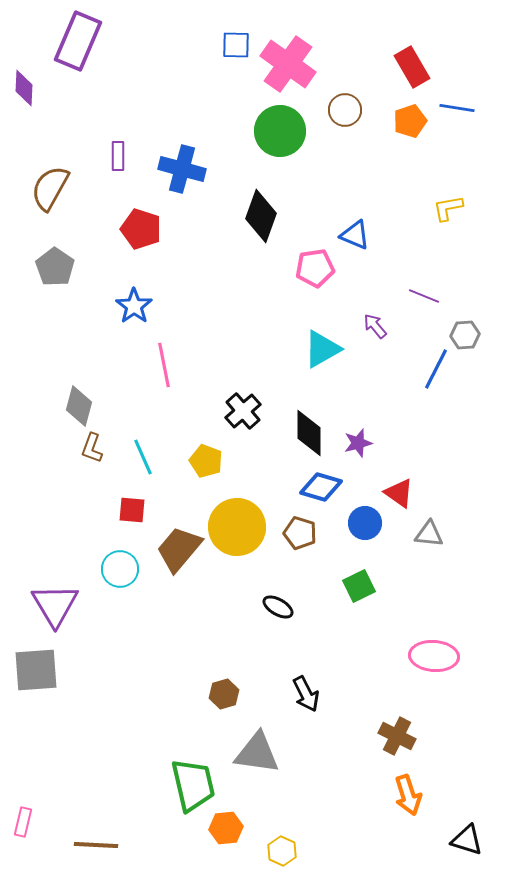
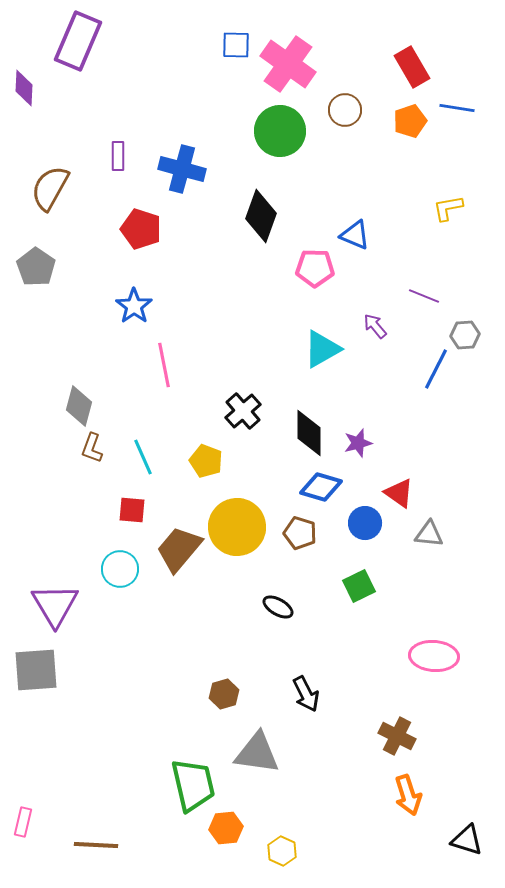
gray pentagon at (55, 267): moved 19 px left
pink pentagon at (315, 268): rotated 9 degrees clockwise
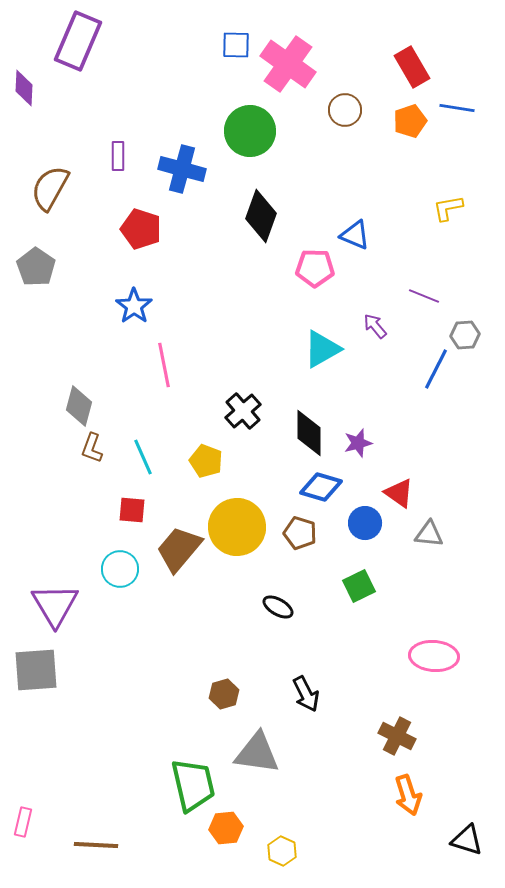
green circle at (280, 131): moved 30 px left
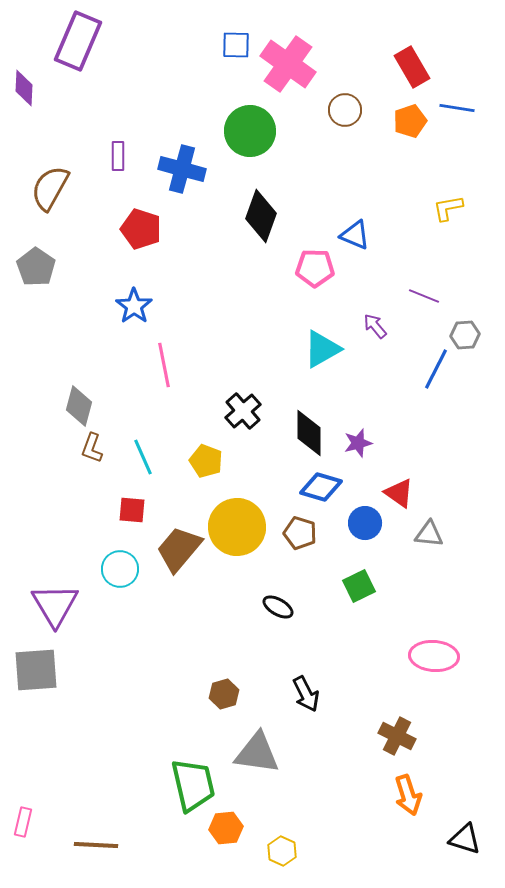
black triangle at (467, 840): moved 2 px left, 1 px up
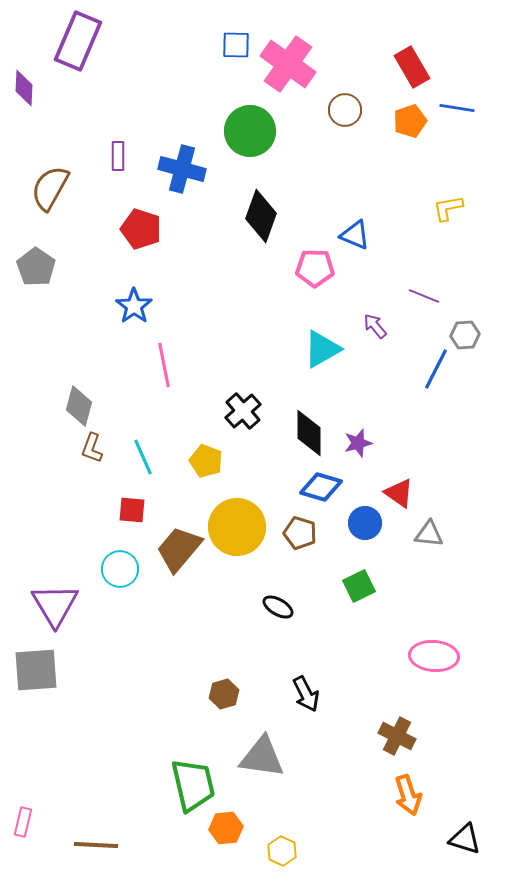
gray triangle at (257, 753): moved 5 px right, 4 px down
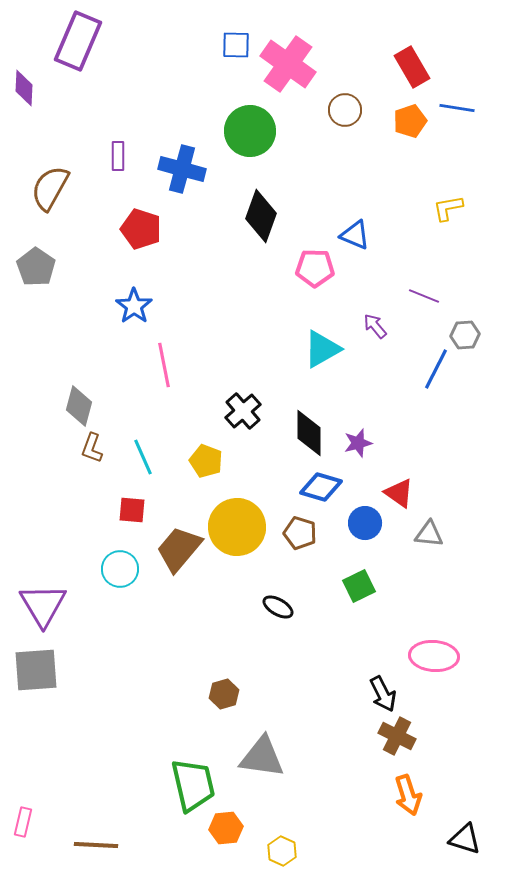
purple triangle at (55, 605): moved 12 px left
black arrow at (306, 694): moved 77 px right
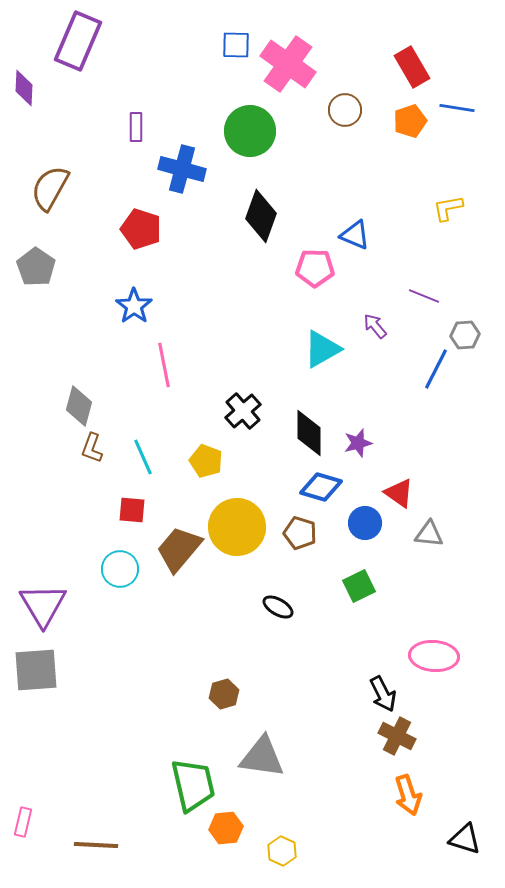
purple rectangle at (118, 156): moved 18 px right, 29 px up
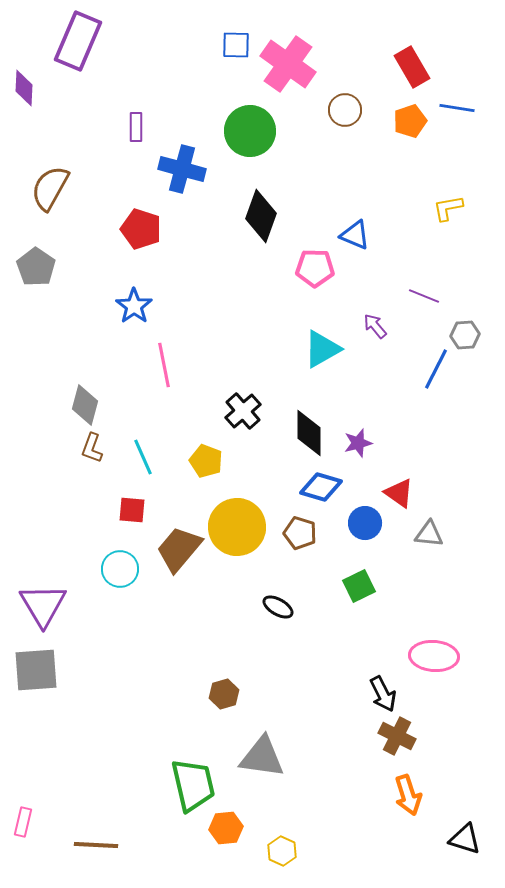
gray diamond at (79, 406): moved 6 px right, 1 px up
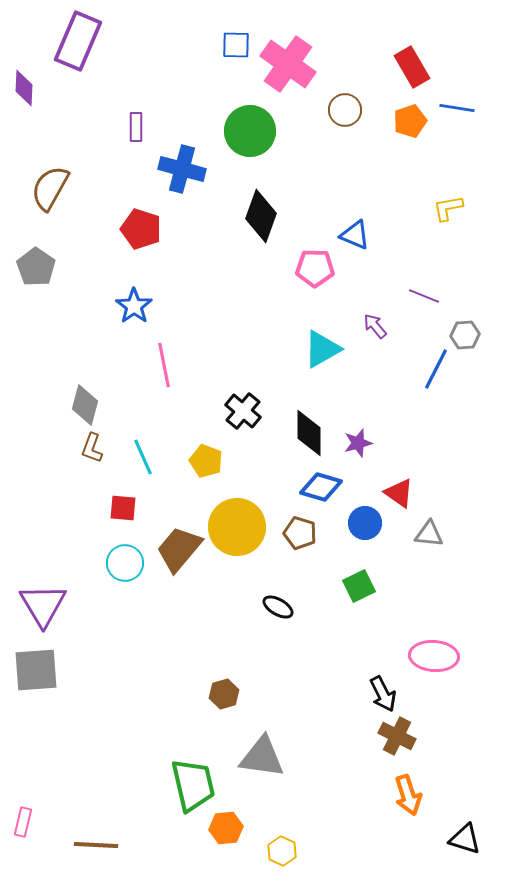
black cross at (243, 411): rotated 9 degrees counterclockwise
red square at (132, 510): moved 9 px left, 2 px up
cyan circle at (120, 569): moved 5 px right, 6 px up
